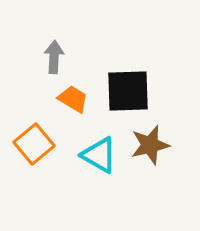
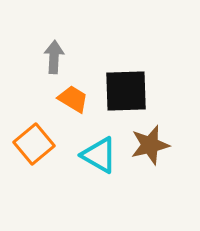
black square: moved 2 px left
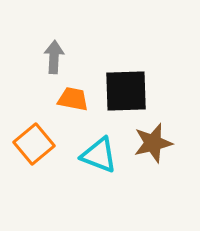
orange trapezoid: rotated 20 degrees counterclockwise
brown star: moved 3 px right, 2 px up
cyan triangle: rotated 9 degrees counterclockwise
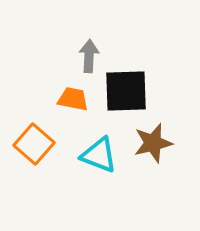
gray arrow: moved 35 px right, 1 px up
orange square: rotated 9 degrees counterclockwise
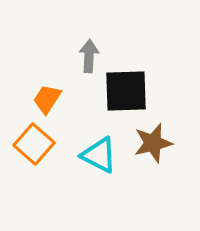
orange trapezoid: moved 26 px left; rotated 68 degrees counterclockwise
cyan triangle: rotated 6 degrees clockwise
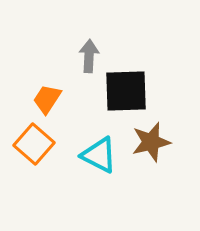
brown star: moved 2 px left, 1 px up
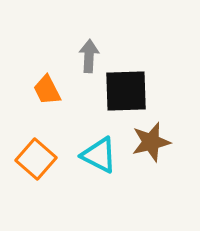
orange trapezoid: moved 9 px up; rotated 60 degrees counterclockwise
orange square: moved 2 px right, 15 px down
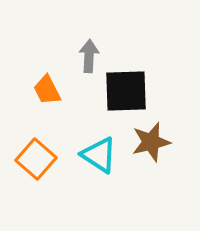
cyan triangle: rotated 6 degrees clockwise
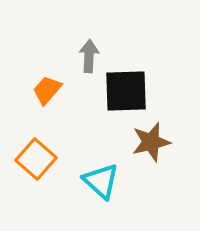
orange trapezoid: rotated 68 degrees clockwise
cyan triangle: moved 2 px right, 26 px down; rotated 9 degrees clockwise
